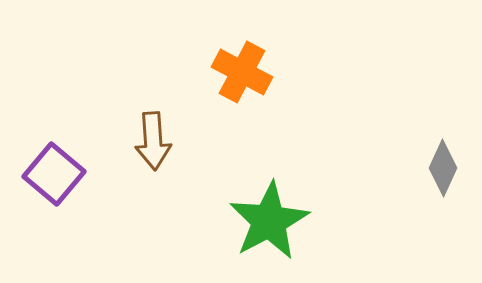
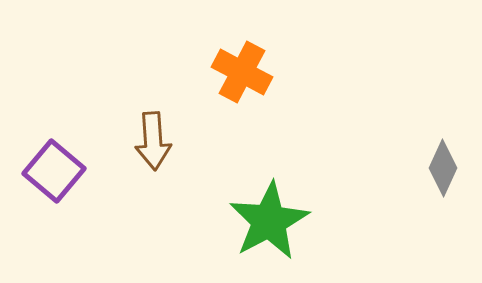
purple square: moved 3 px up
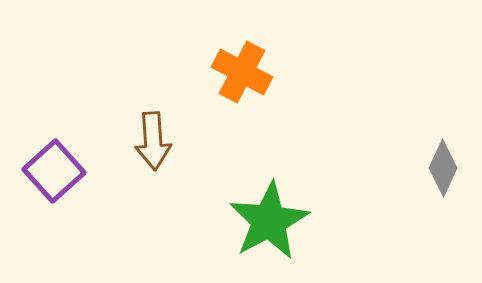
purple square: rotated 8 degrees clockwise
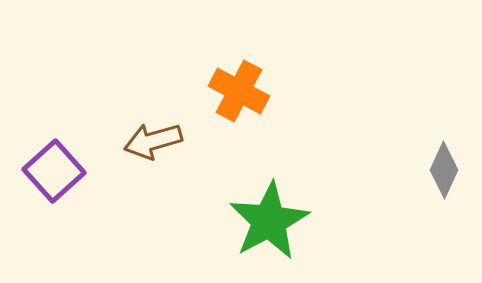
orange cross: moved 3 px left, 19 px down
brown arrow: rotated 78 degrees clockwise
gray diamond: moved 1 px right, 2 px down
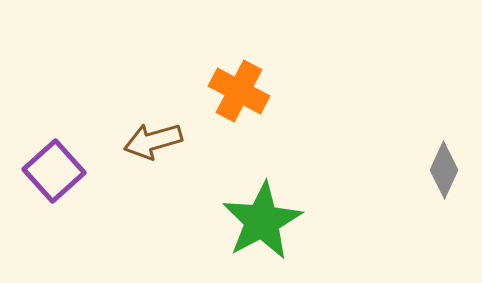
green star: moved 7 px left
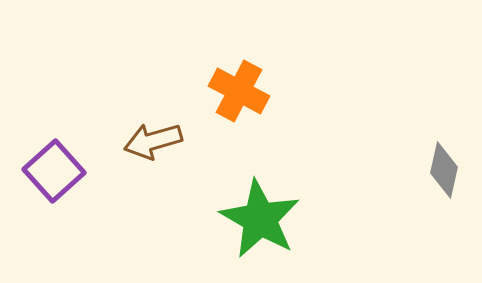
gray diamond: rotated 12 degrees counterclockwise
green star: moved 2 px left, 2 px up; rotated 14 degrees counterclockwise
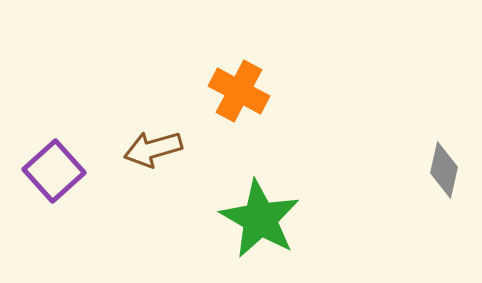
brown arrow: moved 8 px down
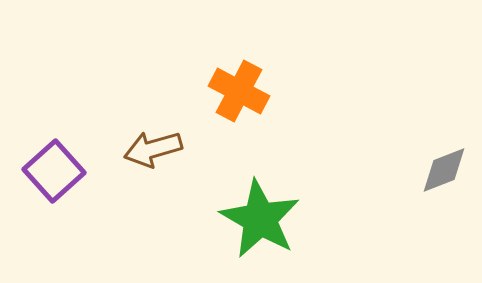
gray diamond: rotated 56 degrees clockwise
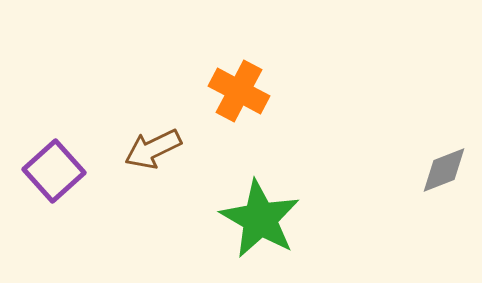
brown arrow: rotated 10 degrees counterclockwise
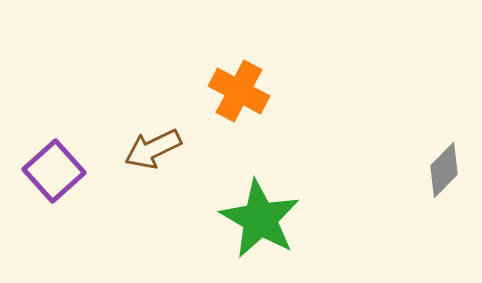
gray diamond: rotated 24 degrees counterclockwise
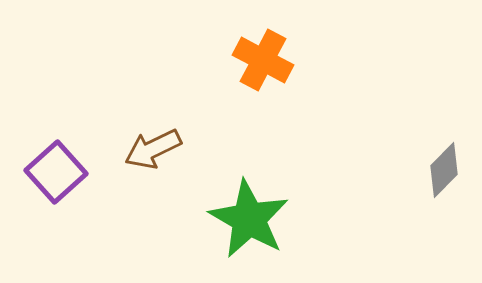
orange cross: moved 24 px right, 31 px up
purple square: moved 2 px right, 1 px down
green star: moved 11 px left
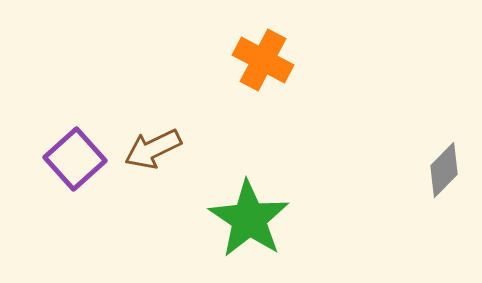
purple square: moved 19 px right, 13 px up
green star: rotated 4 degrees clockwise
